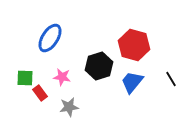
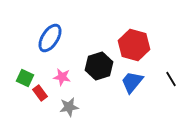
green square: rotated 24 degrees clockwise
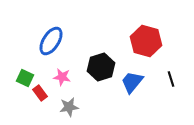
blue ellipse: moved 1 px right, 3 px down
red hexagon: moved 12 px right, 4 px up
black hexagon: moved 2 px right, 1 px down
black line: rotated 14 degrees clockwise
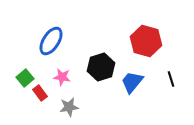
green square: rotated 24 degrees clockwise
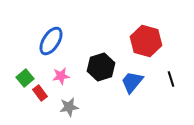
pink star: moved 1 px left, 1 px up; rotated 18 degrees counterclockwise
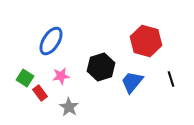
green square: rotated 18 degrees counterclockwise
gray star: rotated 30 degrees counterclockwise
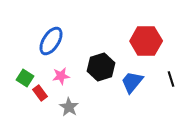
red hexagon: rotated 16 degrees counterclockwise
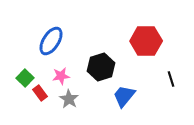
green square: rotated 12 degrees clockwise
blue trapezoid: moved 8 px left, 14 px down
gray star: moved 8 px up
